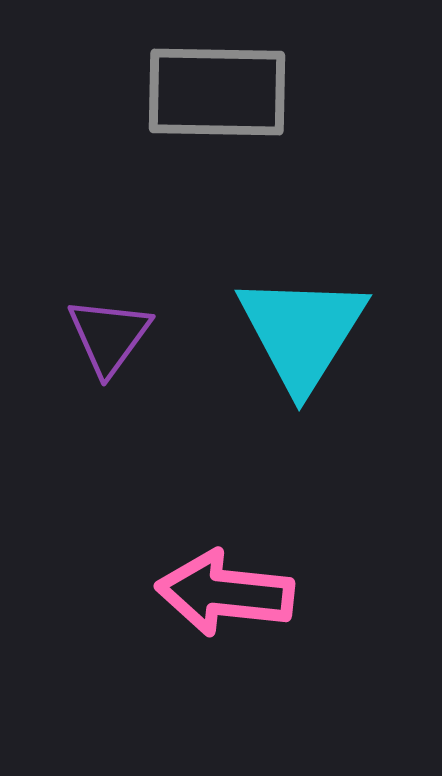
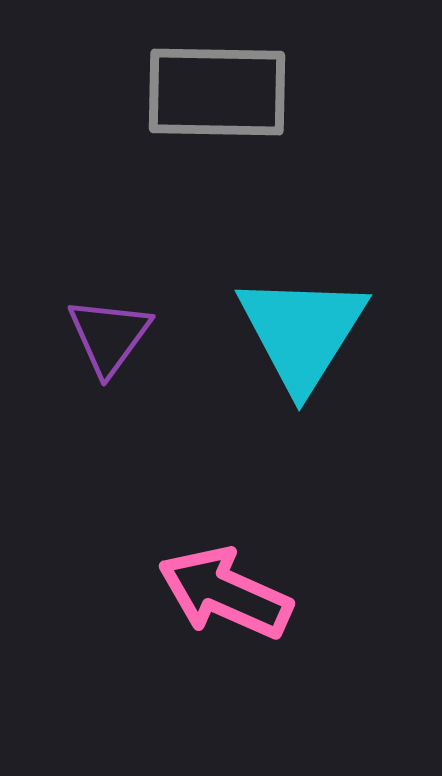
pink arrow: rotated 18 degrees clockwise
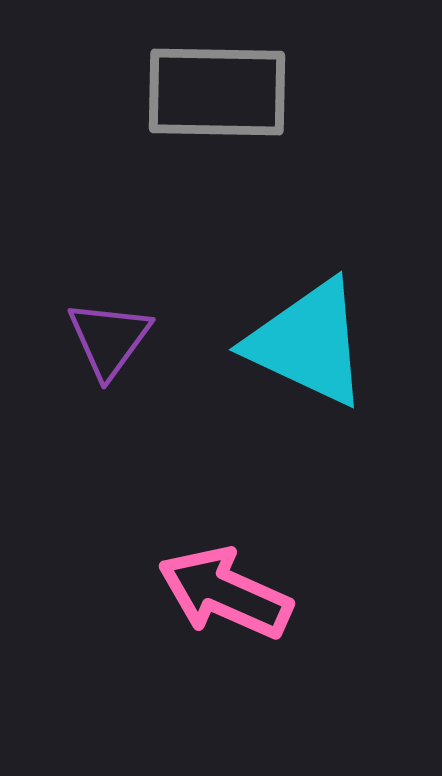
cyan triangle: moved 6 px right, 11 px down; rotated 37 degrees counterclockwise
purple triangle: moved 3 px down
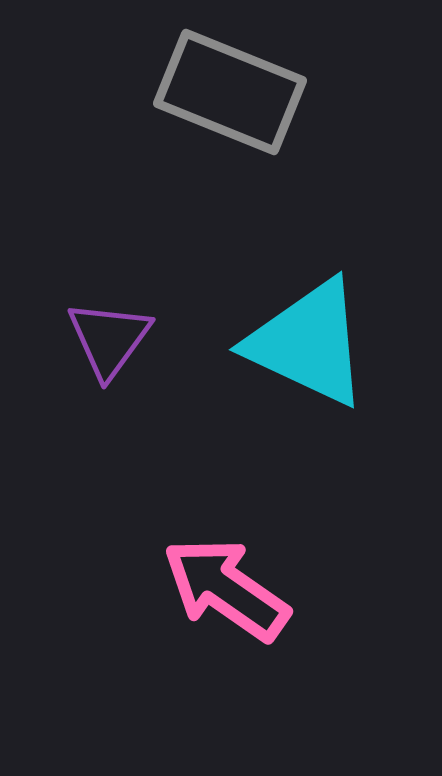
gray rectangle: moved 13 px right; rotated 21 degrees clockwise
pink arrow: moved 1 px right, 4 px up; rotated 11 degrees clockwise
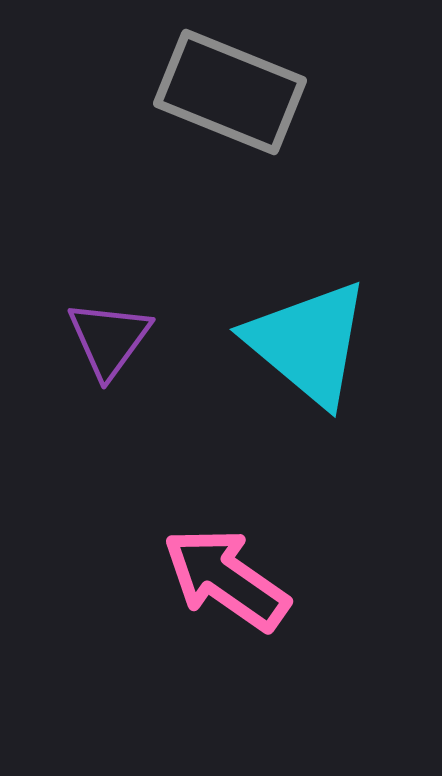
cyan triangle: rotated 15 degrees clockwise
pink arrow: moved 10 px up
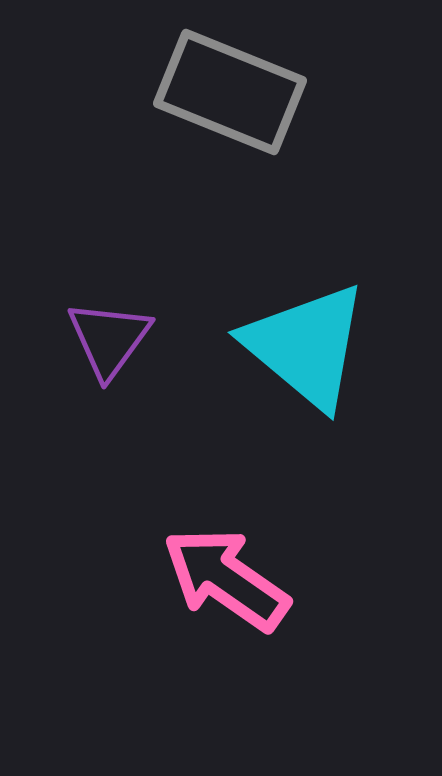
cyan triangle: moved 2 px left, 3 px down
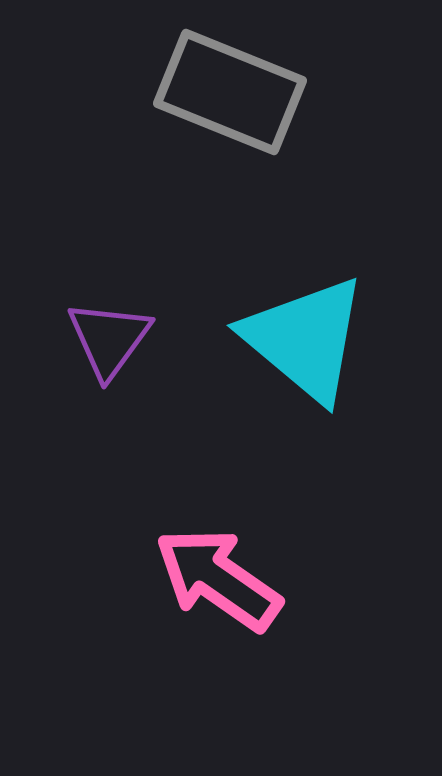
cyan triangle: moved 1 px left, 7 px up
pink arrow: moved 8 px left
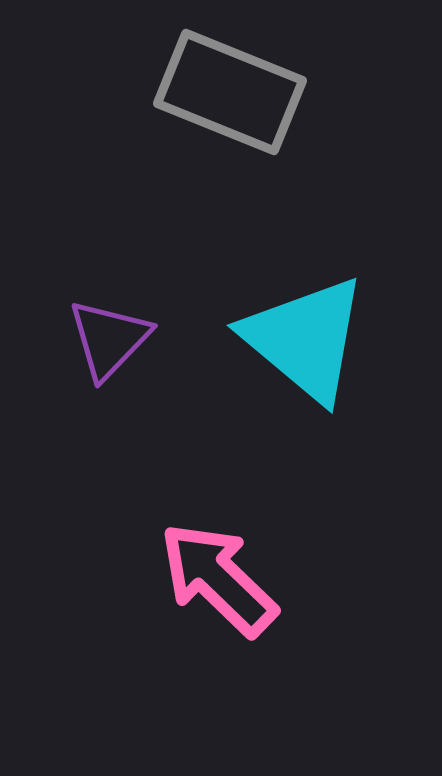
purple triangle: rotated 8 degrees clockwise
pink arrow: rotated 9 degrees clockwise
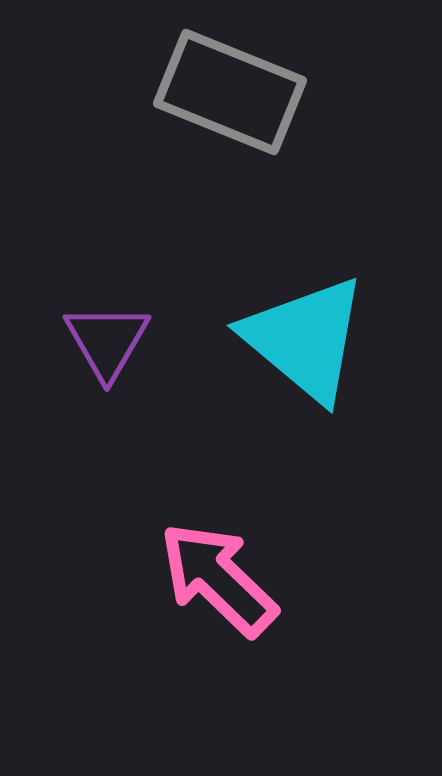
purple triangle: moved 2 px left, 2 px down; rotated 14 degrees counterclockwise
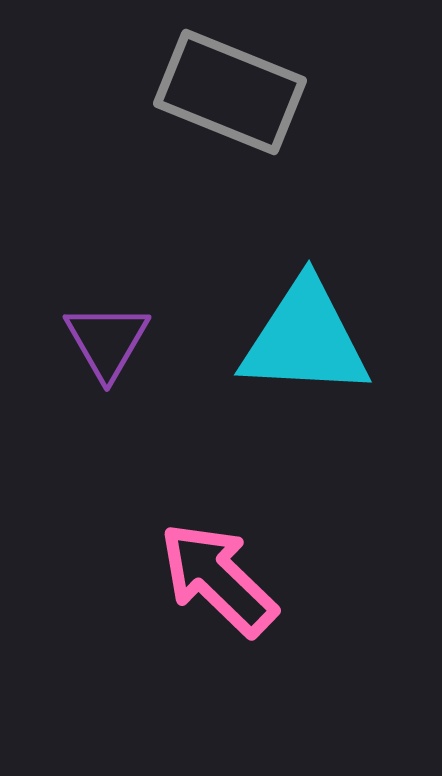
cyan triangle: rotated 37 degrees counterclockwise
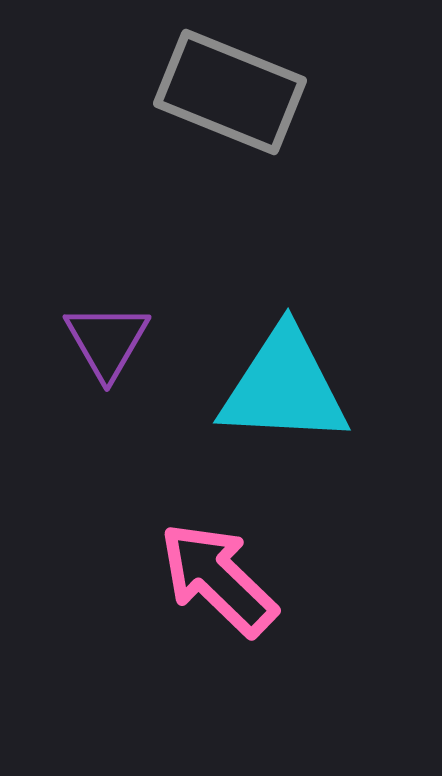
cyan triangle: moved 21 px left, 48 px down
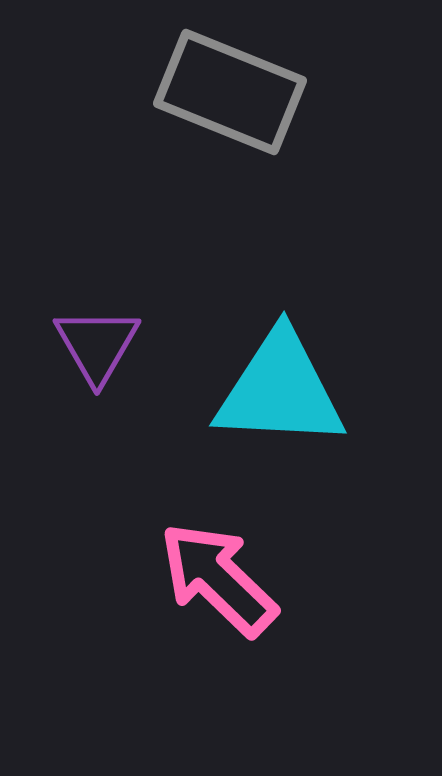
purple triangle: moved 10 px left, 4 px down
cyan triangle: moved 4 px left, 3 px down
